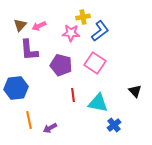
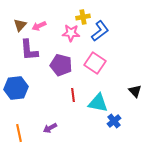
orange line: moved 10 px left, 13 px down
blue cross: moved 4 px up
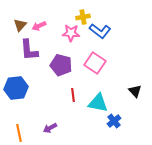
blue L-shape: rotated 75 degrees clockwise
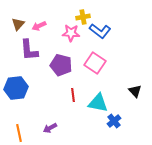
brown triangle: moved 2 px left, 1 px up
